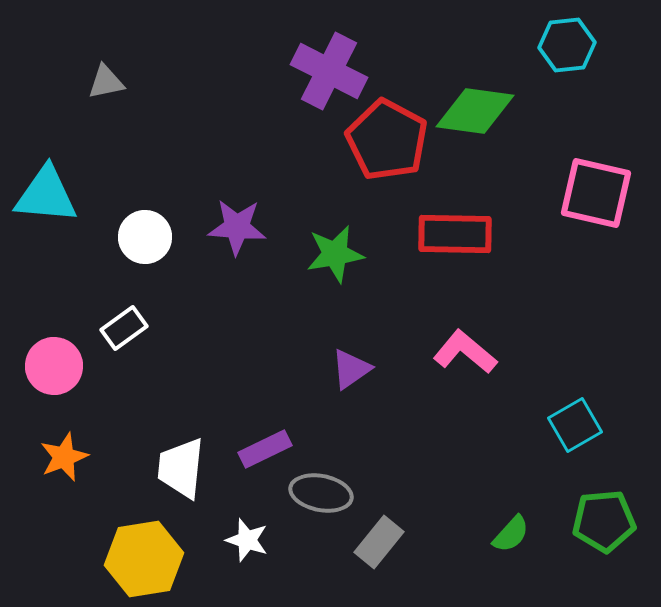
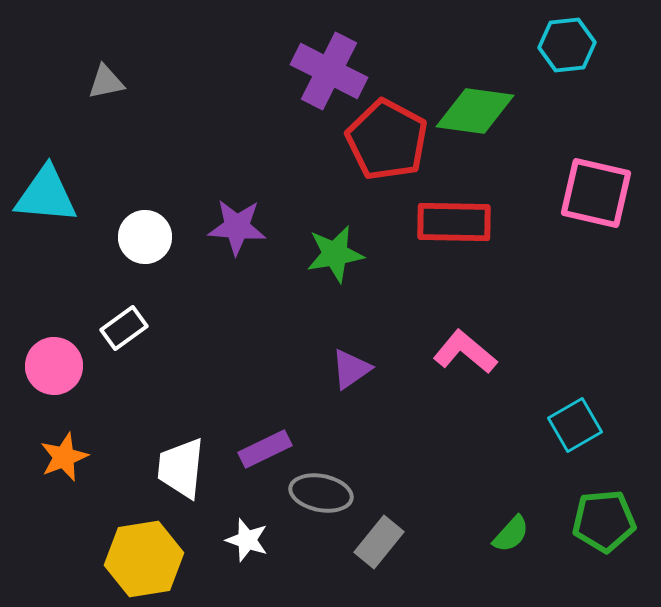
red rectangle: moved 1 px left, 12 px up
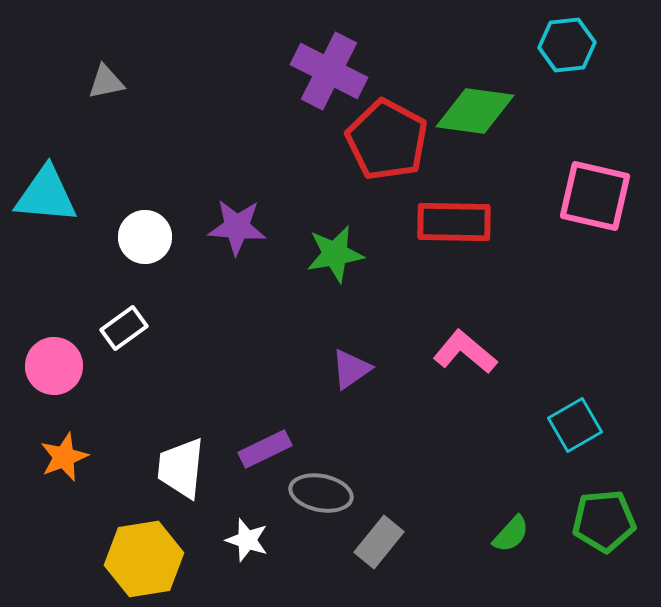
pink square: moved 1 px left, 3 px down
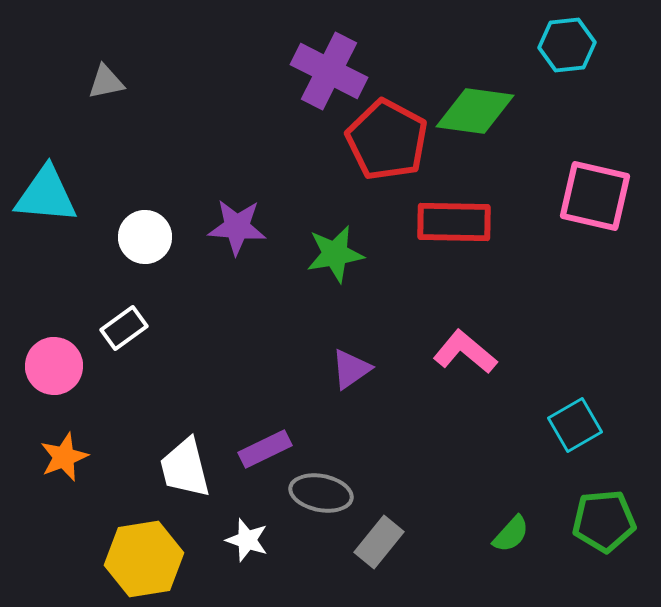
white trapezoid: moved 4 px right; rotated 20 degrees counterclockwise
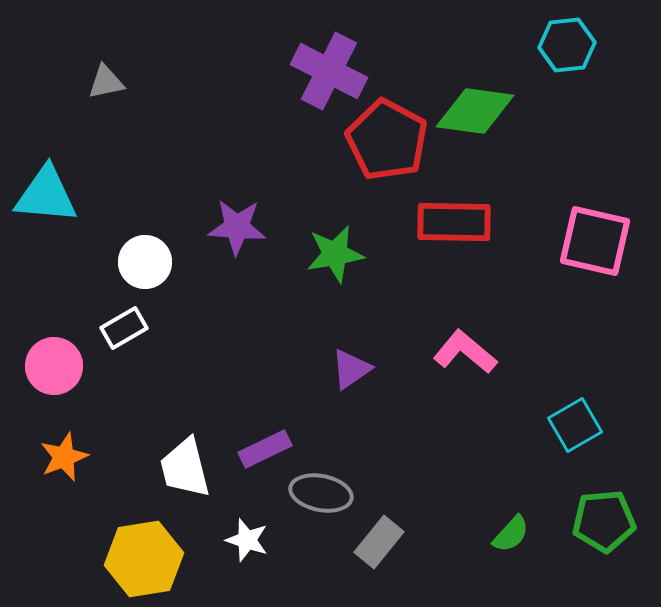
pink square: moved 45 px down
white circle: moved 25 px down
white rectangle: rotated 6 degrees clockwise
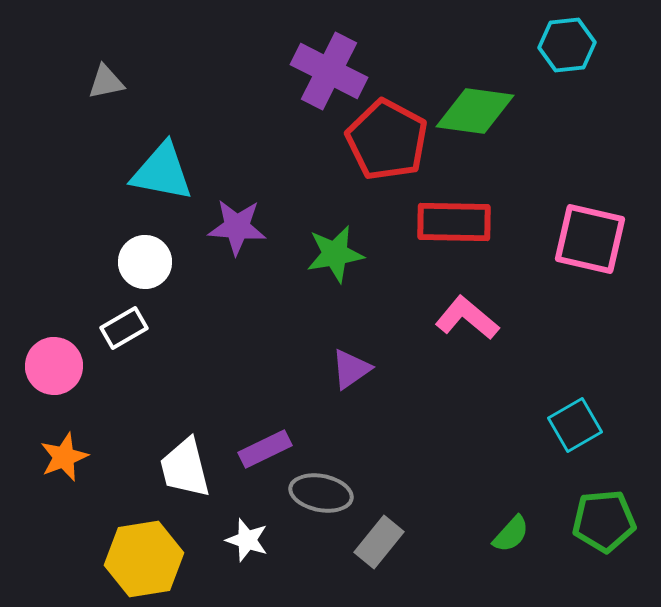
cyan triangle: moved 116 px right, 23 px up; rotated 6 degrees clockwise
pink square: moved 5 px left, 2 px up
pink L-shape: moved 2 px right, 34 px up
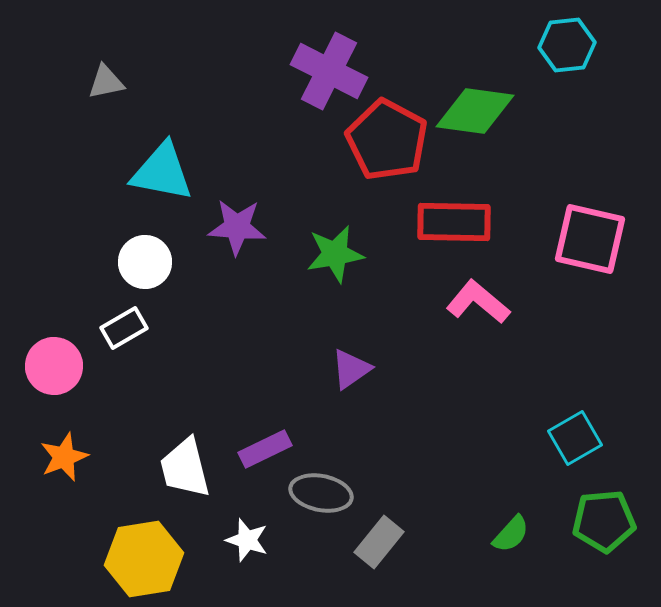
pink L-shape: moved 11 px right, 16 px up
cyan square: moved 13 px down
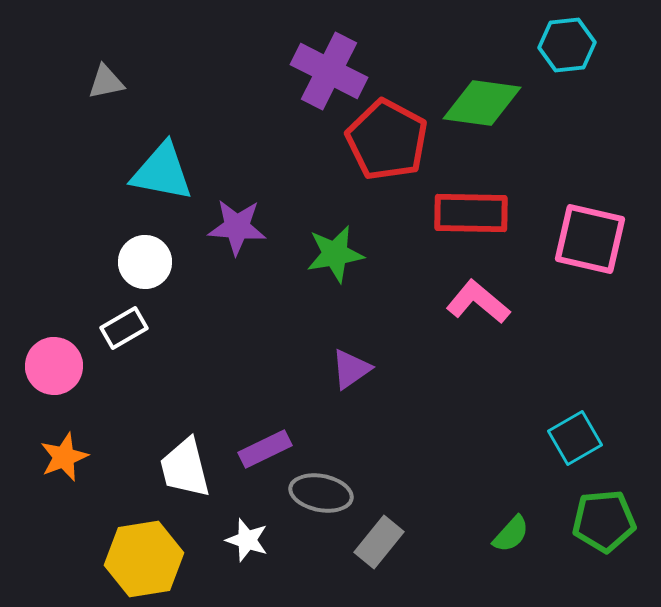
green diamond: moved 7 px right, 8 px up
red rectangle: moved 17 px right, 9 px up
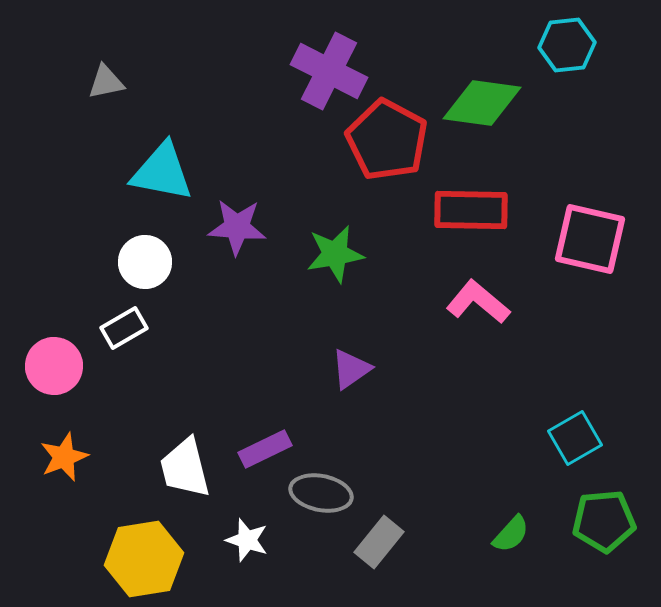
red rectangle: moved 3 px up
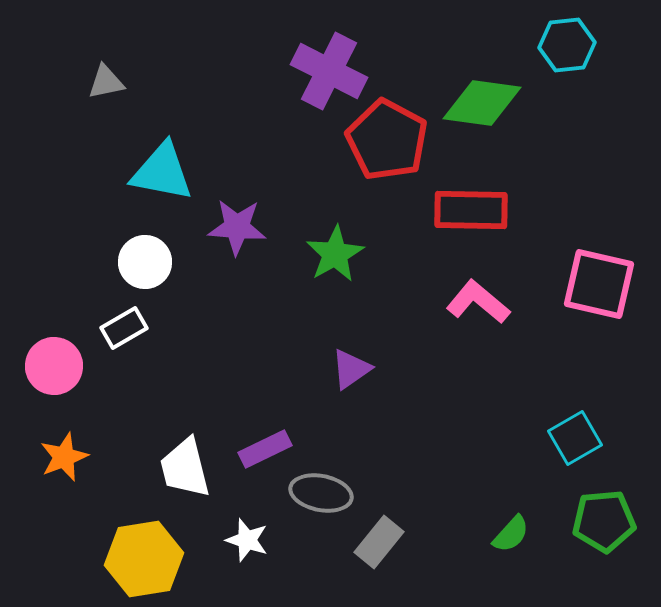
pink square: moved 9 px right, 45 px down
green star: rotated 20 degrees counterclockwise
